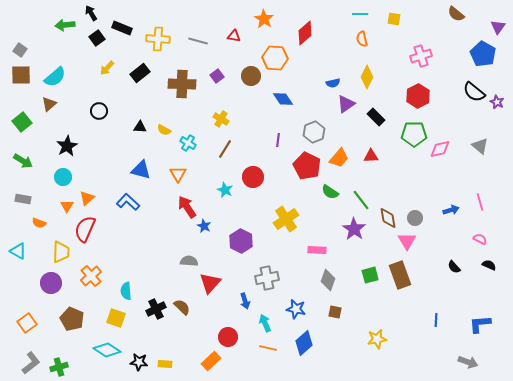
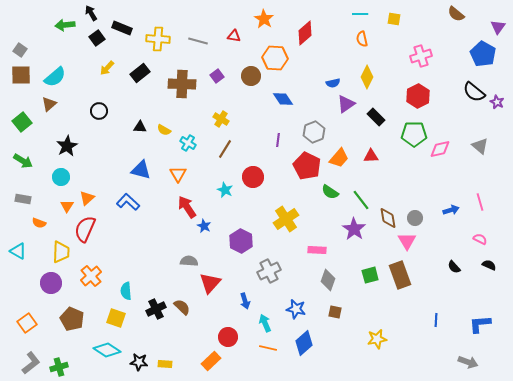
cyan circle at (63, 177): moved 2 px left
gray cross at (267, 278): moved 2 px right, 7 px up; rotated 15 degrees counterclockwise
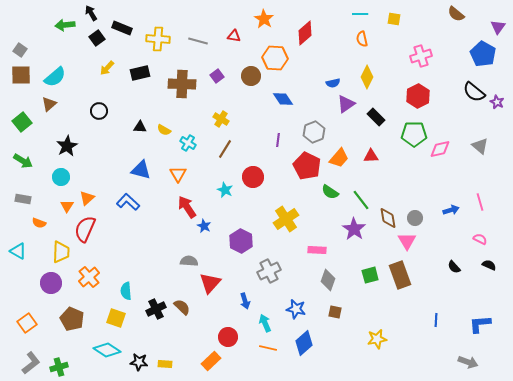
black rectangle at (140, 73): rotated 24 degrees clockwise
orange cross at (91, 276): moved 2 px left, 1 px down
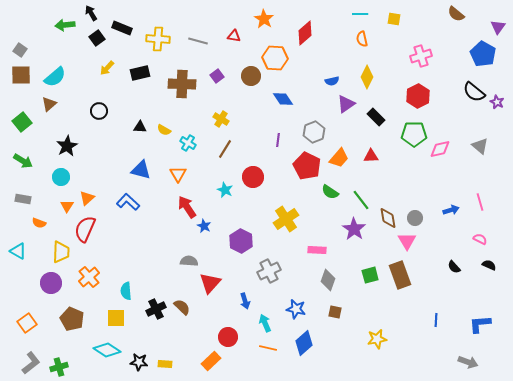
blue semicircle at (333, 83): moved 1 px left, 2 px up
yellow square at (116, 318): rotated 18 degrees counterclockwise
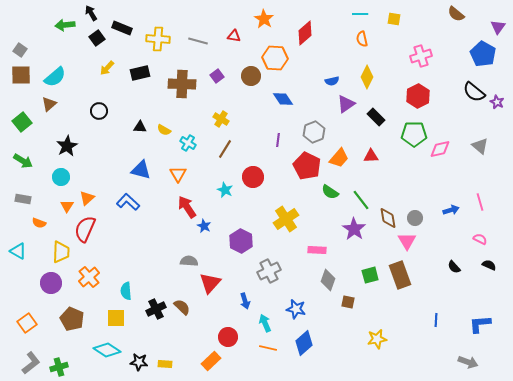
brown square at (335, 312): moved 13 px right, 10 px up
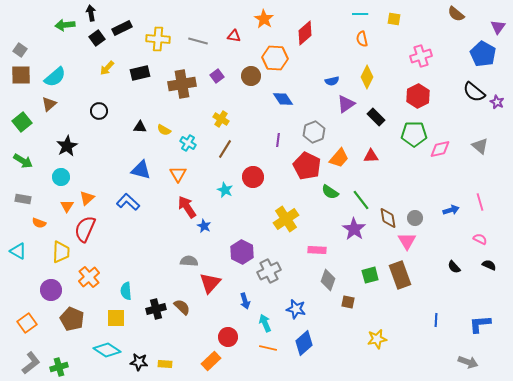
black arrow at (91, 13): rotated 21 degrees clockwise
black rectangle at (122, 28): rotated 48 degrees counterclockwise
brown cross at (182, 84): rotated 12 degrees counterclockwise
purple hexagon at (241, 241): moved 1 px right, 11 px down
purple circle at (51, 283): moved 7 px down
black cross at (156, 309): rotated 12 degrees clockwise
